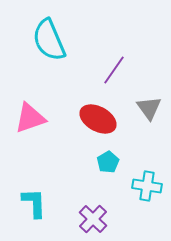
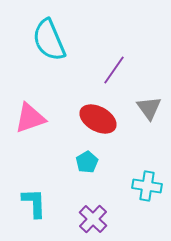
cyan pentagon: moved 21 px left
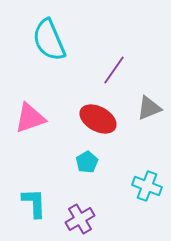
gray triangle: rotated 44 degrees clockwise
cyan cross: rotated 12 degrees clockwise
purple cross: moved 13 px left; rotated 16 degrees clockwise
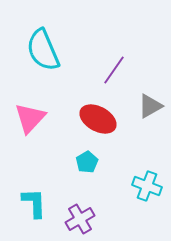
cyan semicircle: moved 6 px left, 10 px down
gray triangle: moved 1 px right, 2 px up; rotated 8 degrees counterclockwise
pink triangle: rotated 28 degrees counterclockwise
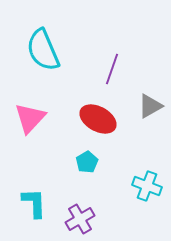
purple line: moved 2 px left, 1 px up; rotated 16 degrees counterclockwise
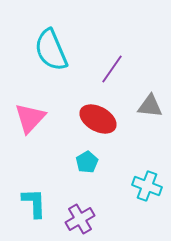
cyan semicircle: moved 8 px right
purple line: rotated 16 degrees clockwise
gray triangle: rotated 36 degrees clockwise
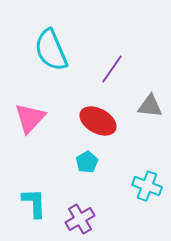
red ellipse: moved 2 px down
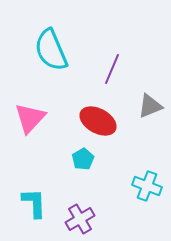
purple line: rotated 12 degrees counterclockwise
gray triangle: rotated 28 degrees counterclockwise
cyan pentagon: moved 4 px left, 3 px up
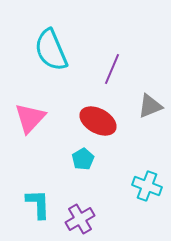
cyan L-shape: moved 4 px right, 1 px down
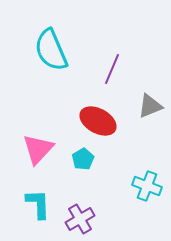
pink triangle: moved 8 px right, 31 px down
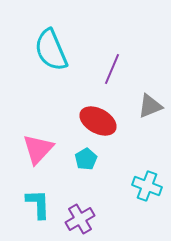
cyan pentagon: moved 3 px right
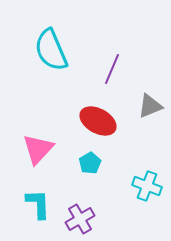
cyan pentagon: moved 4 px right, 4 px down
